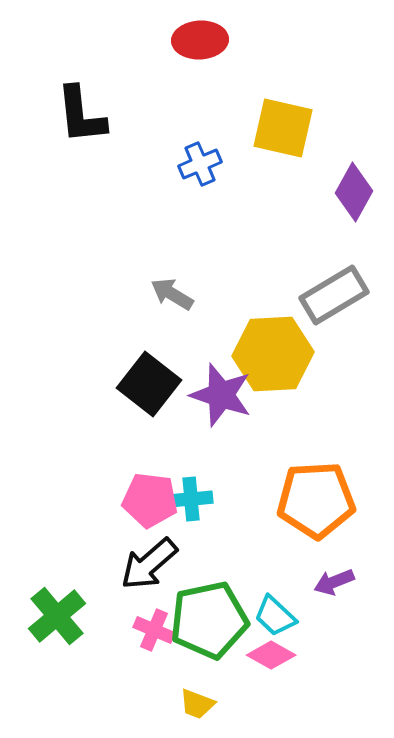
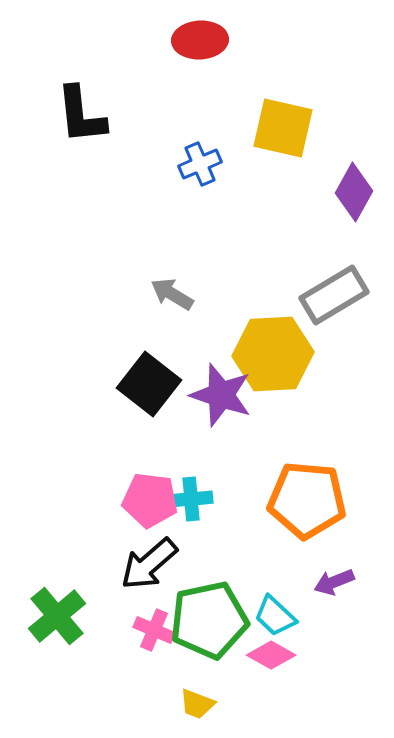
orange pentagon: moved 9 px left; rotated 8 degrees clockwise
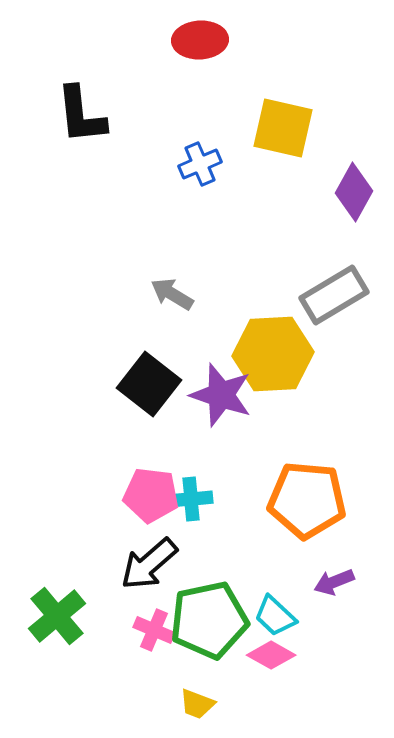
pink pentagon: moved 1 px right, 5 px up
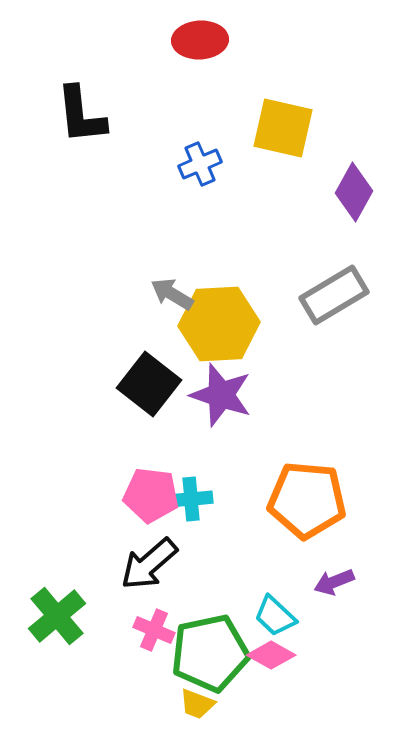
yellow hexagon: moved 54 px left, 30 px up
green pentagon: moved 1 px right, 33 px down
